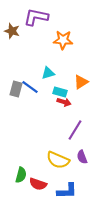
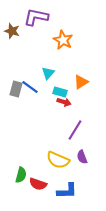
orange star: rotated 24 degrees clockwise
cyan triangle: rotated 32 degrees counterclockwise
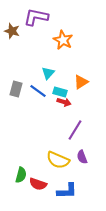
blue line: moved 8 px right, 4 px down
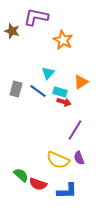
purple semicircle: moved 3 px left, 1 px down
green semicircle: rotated 63 degrees counterclockwise
